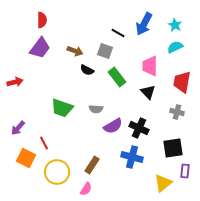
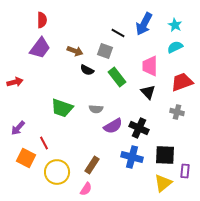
red trapezoid: rotated 60 degrees clockwise
black square: moved 8 px left, 7 px down; rotated 10 degrees clockwise
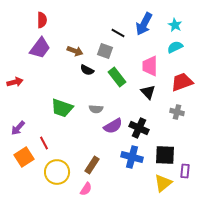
orange square: moved 2 px left, 1 px up; rotated 30 degrees clockwise
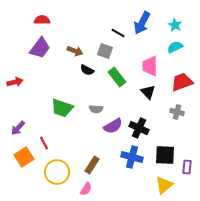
red semicircle: rotated 91 degrees counterclockwise
blue arrow: moved 2 px left, 1 px up
purple rectangle: moved 2 px right, 4 px up
yellow triangle: moved 1 px right, 2 px down
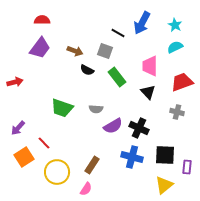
red line: rotated 16 degrees counterclockwise
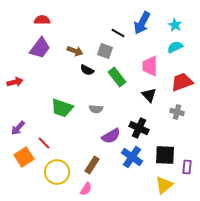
black triangle: moved 1 px right, 3 px down
purple semicircle: moved 2 px left, 10 px down
blue cross: rotated 20 degrees clockwise
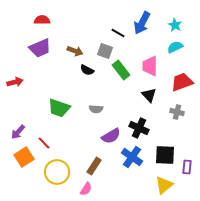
purple trapezoid: rotated 30 degrees clockwise
green rectangle: moved 4 px right, 7 px up
green trapezoid: moved 3 px left
purple arrow: moved 4 px down
brown rectangle: moved 2 px right, 1 px down
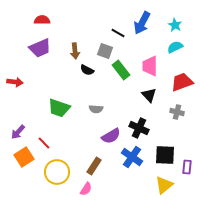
brown arrow: rotated 63 degrees clockwise
red arrow: rotated 21 degrees clockwise
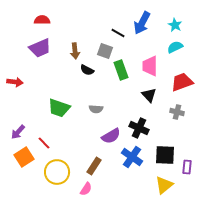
green rectangle: rotated 18 degrees clockwise
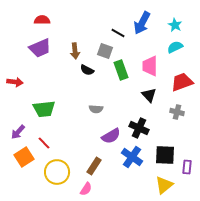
green trapezoid: moved 15 px left, 1 px down; rotated 25 degrees counterclockwise
